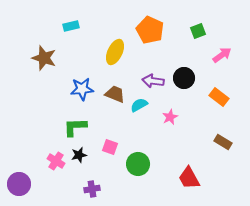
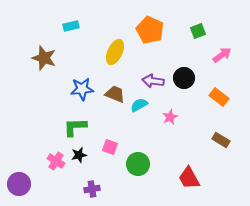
brown rectangle: moved 2 px left, 2 px up
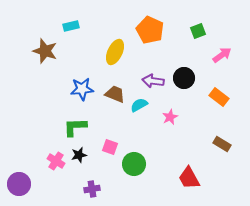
brown star: moved 1 px right, 7 px up
brown rectangle: moved 1 px right, 4 px down
green circle: moved 4 px left
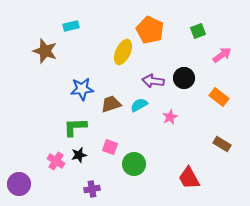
yellow ellipse: moved 8 px right
brown trapezoid: moved 4 px left, 10 px down; rotated 40 degrees counterclockwise
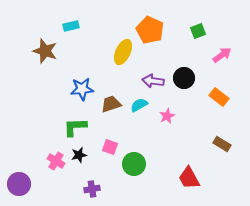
pink star: moved 3 px left, 1 px up
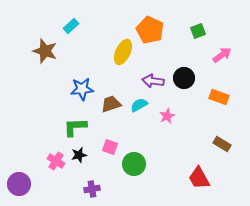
cyan rectangle: rotated 28 degrees counterclockwise
orange rectangle: rotated 18 degrees counterclockwise
red trapezoid: moved 10 px right
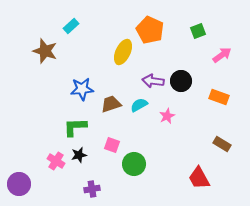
black circle: moved 3 px left, 3 px down
pink square: moved 2 px right, 2 px up
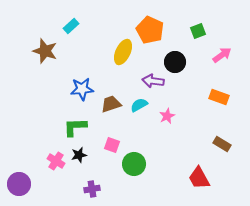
black circle: moved 6 px left, 19 px up
